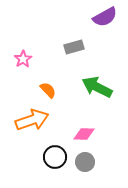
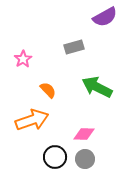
gray circle: moved 3 px up
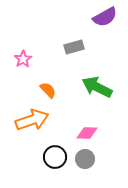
pink diamond: moved 3 px right, 1 px up
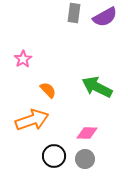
gray rectangle: moved 34 px up; rotated 66 degrees counterclockwise
black circle: moved 1 px left, 1 px up
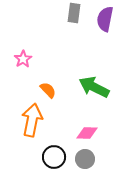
purple semicircle: moved 2 px down; rotated 130 degrees clockwise
green arrow: moved 3 px left
orange arrow: rotated 60 degrees counterclockwise
black circle: moved 1 px down
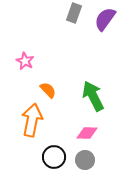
gray rectangle: rotated 12 degrees clockwise
purple semicircle: rotated 25 degrees clockwise
pink star: moved 2 px right, 2 px down; rotated 12 degrees counterclockwise
green arrow: moved 1 px left, 9 px down; rotated 36 degrees clockwise
gray circle: moved 1 px down
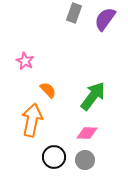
green arrow: rotated 64 degrees clockwise
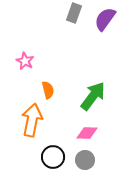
orange semicircle: rotated 30 degrees clockwise
black circle: moved 1 px left
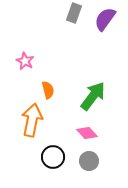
pink diamond: rotated 45 degrees clockwise
gray circle: moved 4 px right, 1 px down
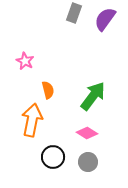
pink diamond: rotated 15 degrees counterclockwise
gray circle: moved 1 px left, 1 px down
